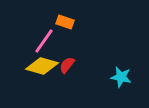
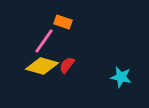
orange rectangle: moved 2 px left
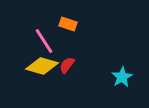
orange rectangle: moved 5 px right, 2 px down
pink line: rotated 68 degrees counterclockwise
cyan star: moved 1 px right; rotated 30 degrees clockwise
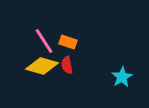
orange rectangle: moved 18 px down
red semicircle: rotated 48 degrees counterclockwise
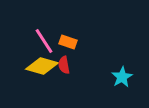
red semicircle: moved 3 px left
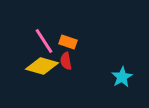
red semicircle: moved 2 px right, 4 px up
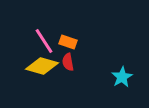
red semicircle: moved 2 px right, 1 px down
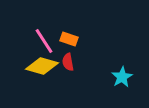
orange rectangle: moved 1 px right, 3 px up
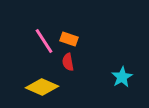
yellow diamond: moved 21 px down; rotated 8 degrees clockwise
